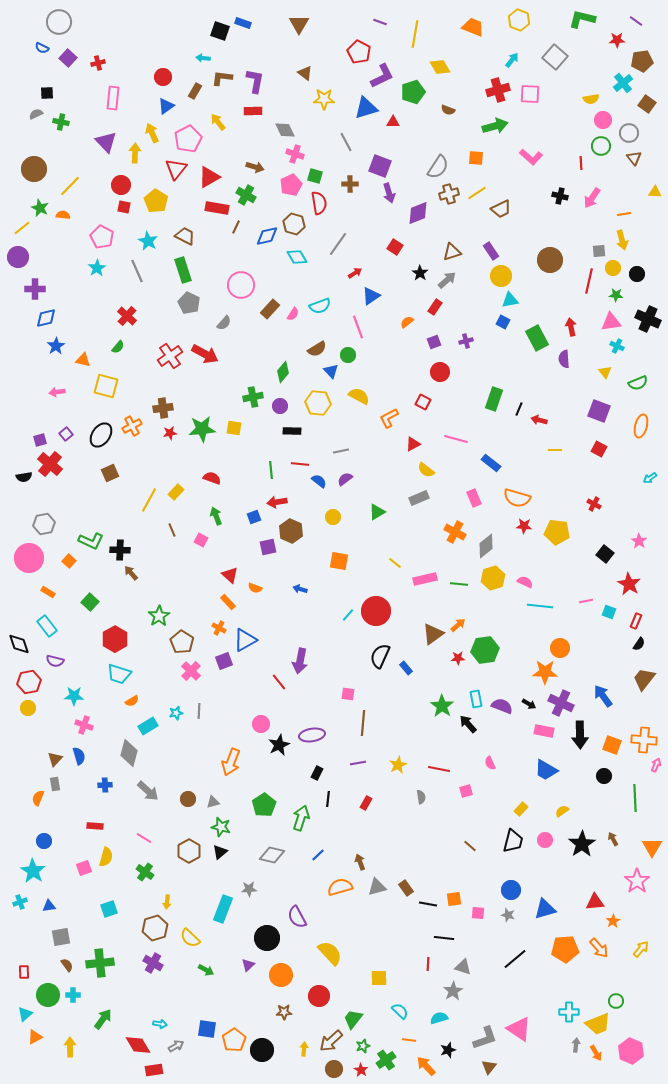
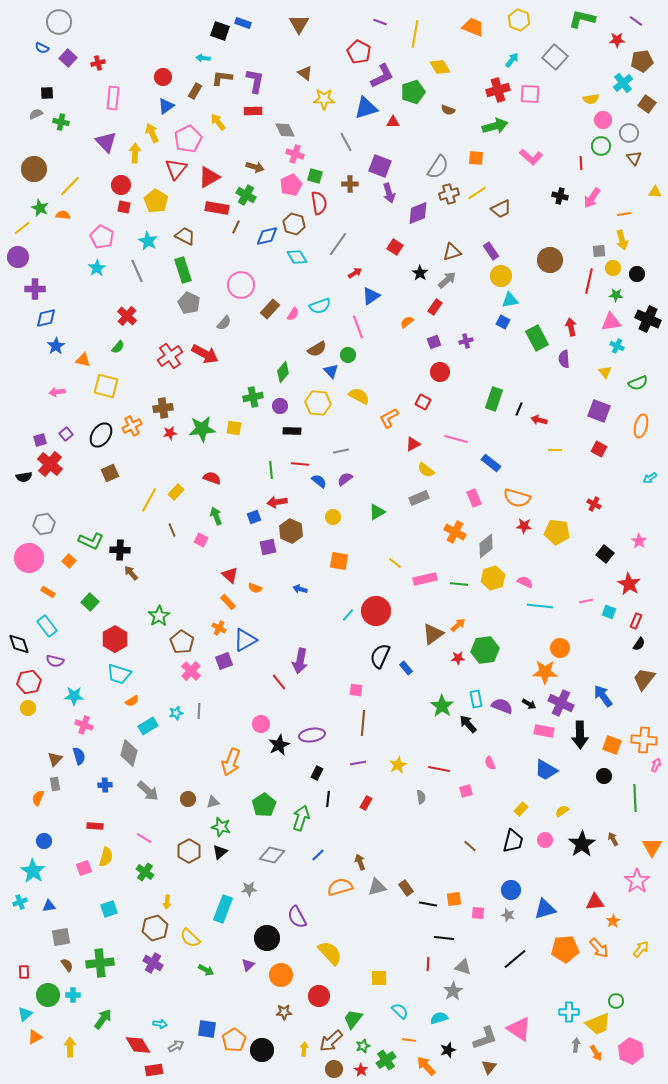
pink square at (348, 694): moved 8 px right, 4 px up
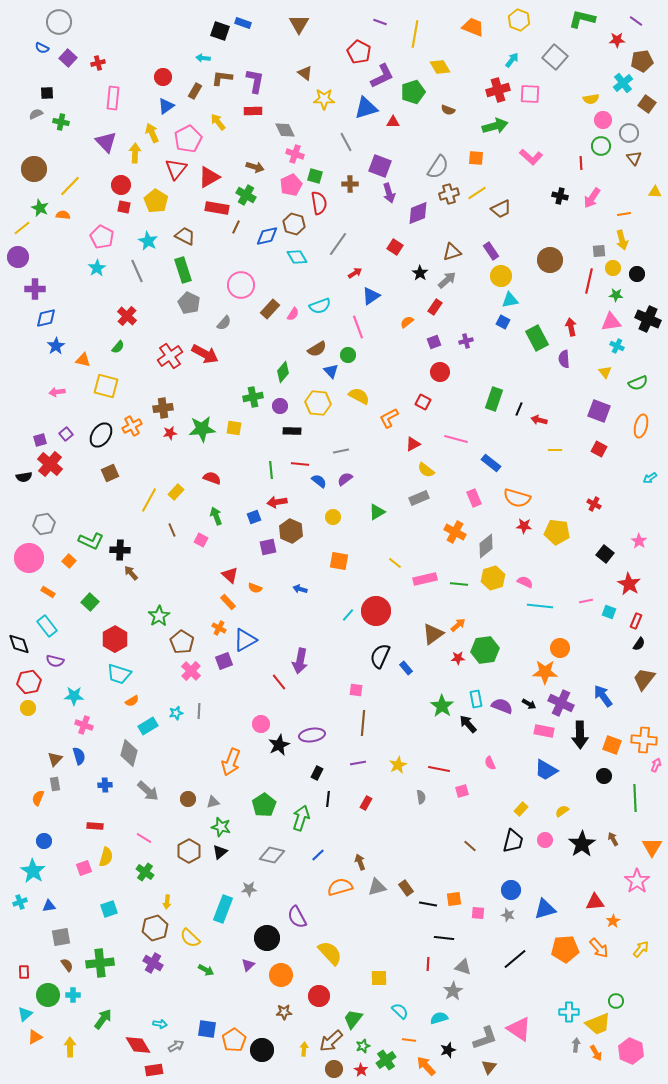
pink square at (466, 791): moved 4 px left
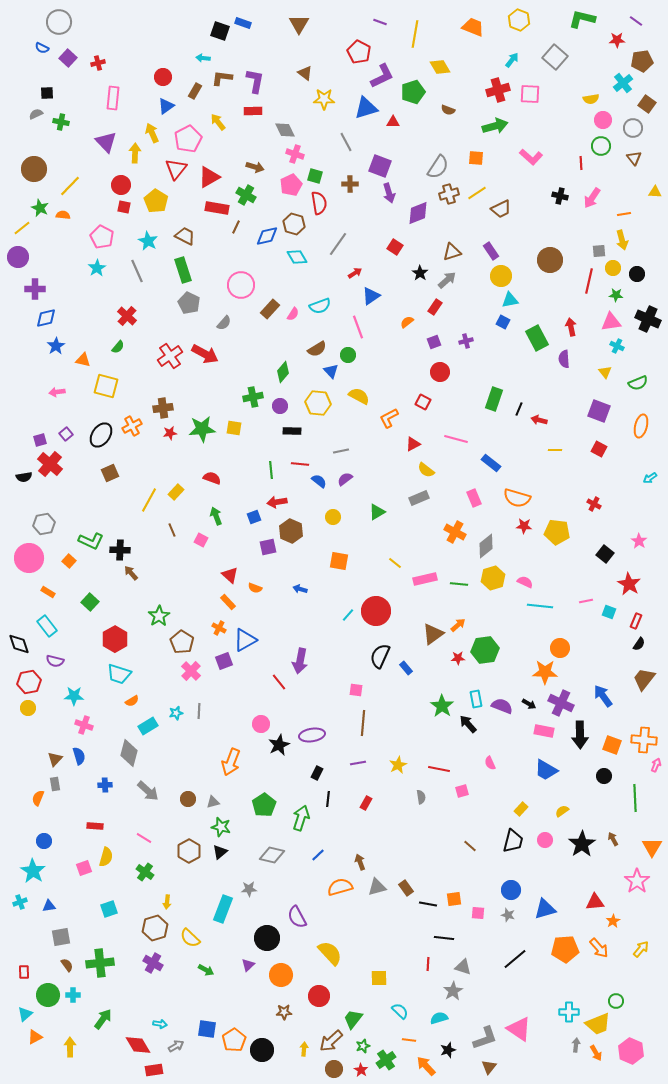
gray circle at (629, 133): moved 4 px right, 5 px up
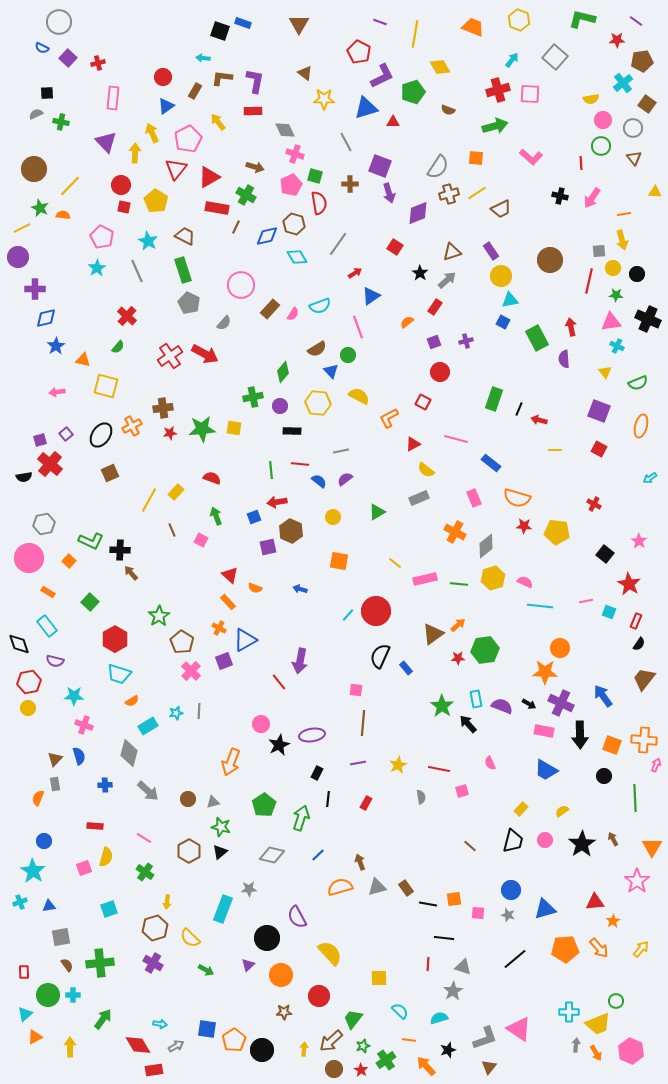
yellow line at (22, 228): rotated 12 degrees clockwise
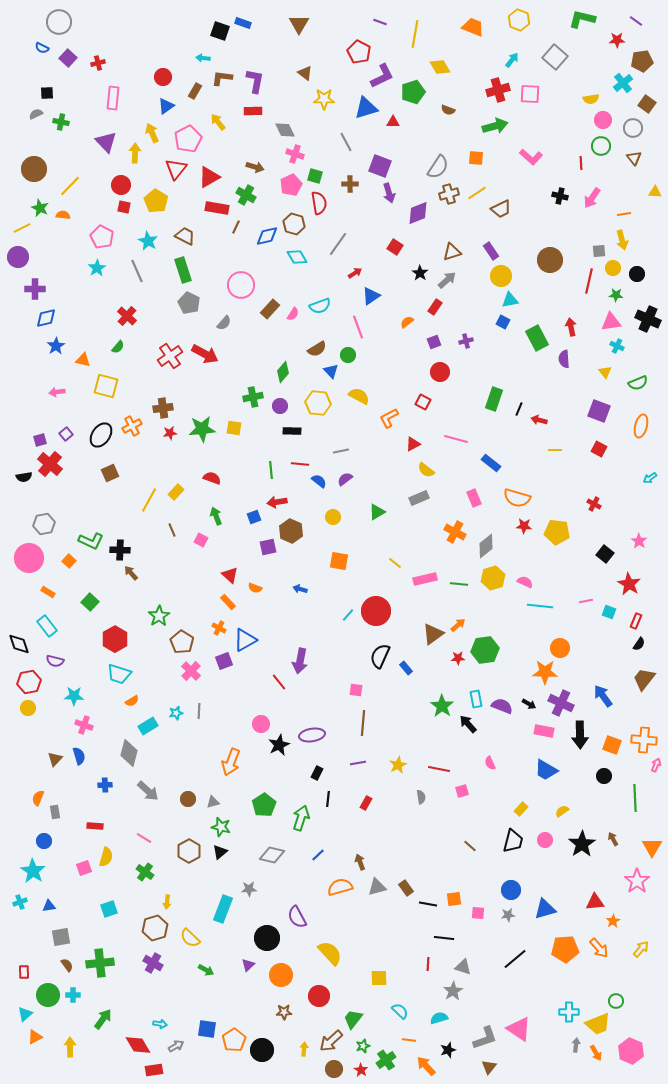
gray rectangle at (55, 784): moved 28 px down
gray star at (508, 915): rotated 24 degrees counterclockwise
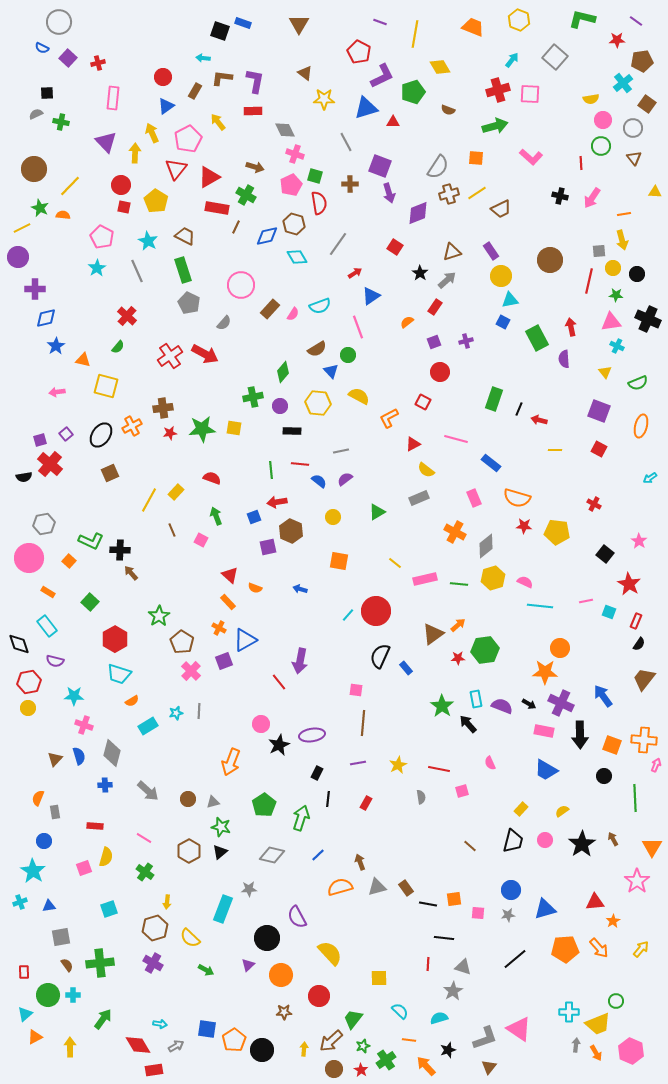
gray diamond at (129, 753): moved 17 px left
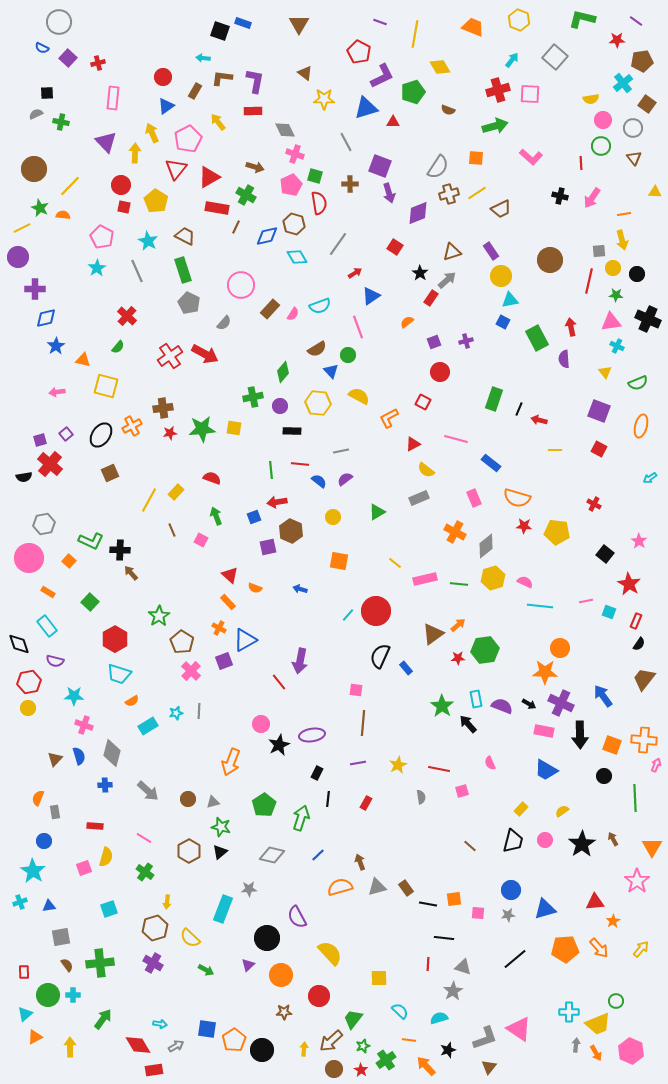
red rectangle at (435, 307): moved 4 px left, 9 px up
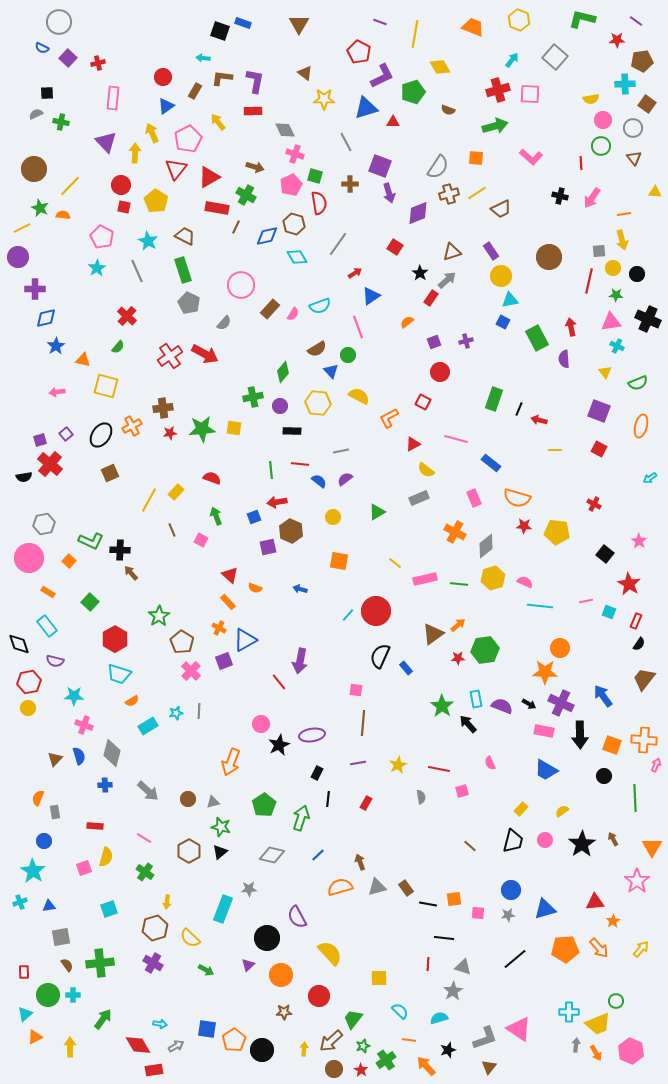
cyan cross at (623, 83): moved 2 px right, 1 px down; rotated 36 degrees clockwise
brown circle at (550, 260): moved 1 px left, 3 px up
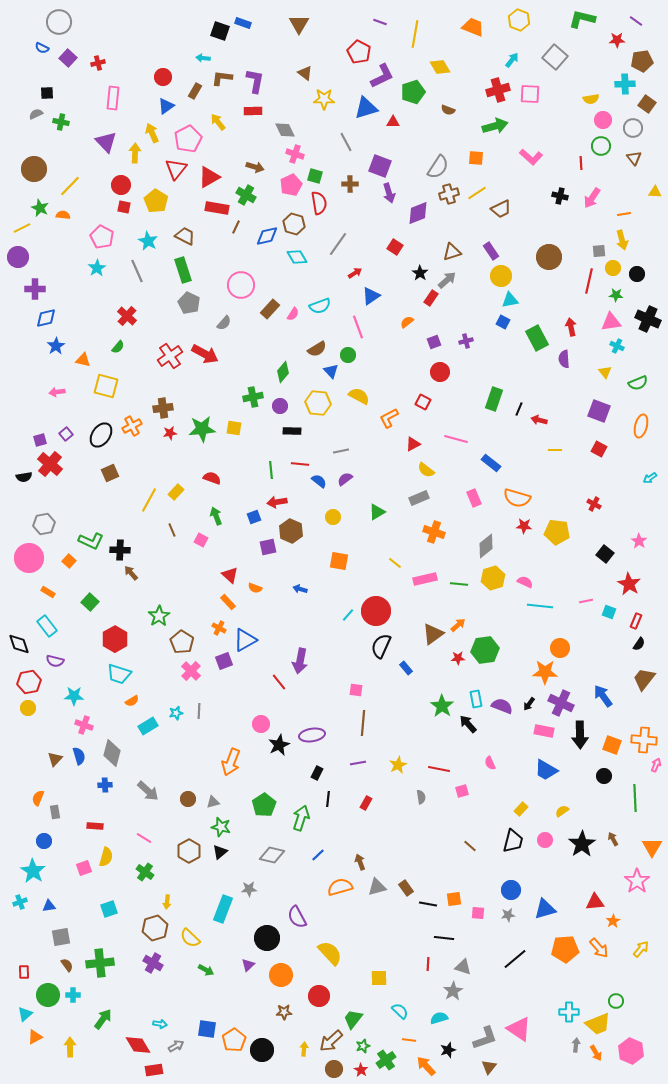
orange cross at (455, 532): moved 21 px left; rotated 10 degrees counterclockwise
black semicircle at (380, 656): moved 1 px right, 10 px up
black arrow at (529, 704): rotated 96 degrees clockwise
